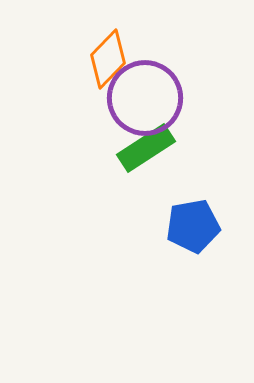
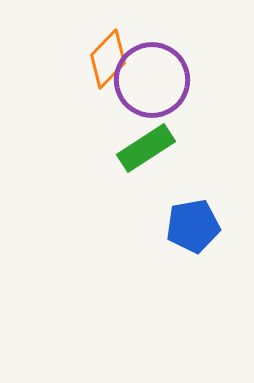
purple circle: moved 7 px right, 18 px up
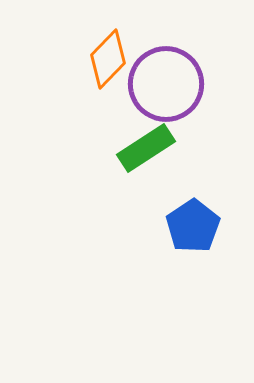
purple circle: moved 14 px right, 4 px down
blue pentagon: rotated 24 degrees counterclockwise
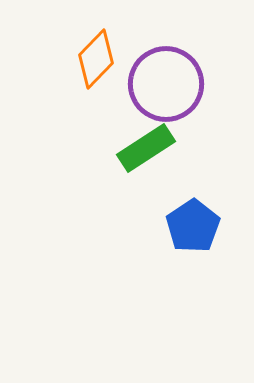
orange diamond: moved 12 px left
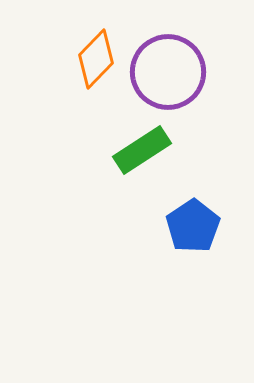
purple circle: moved 2 px right, 12 px up
green rectangle: moved 4 px left, 2 px down
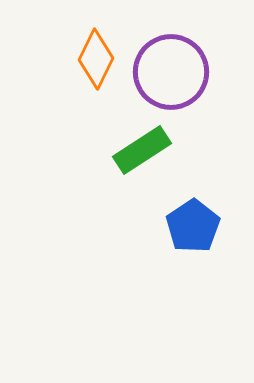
orange diamond: rotated 18 degrees counterclockwise
purple circle: moved 3 px right
